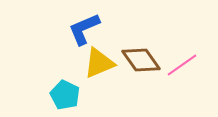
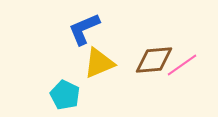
brown diamond: moved 13 px right; rotated 60 degrees counterclockwise
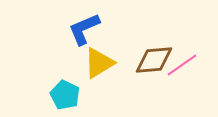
yellow triangle: rotated 8 degrees counterclockwise
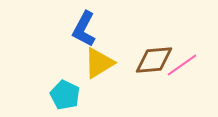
blue L-shape: rotated 39 degrees counterclockwise
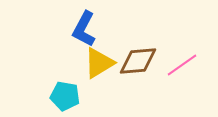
brown diamond: moved 16 px left, 1 px down
cyan pentagon: moved 1 px down; rotated 16 degrees counterclockwise
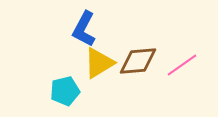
cyan pentagon: moved 5 px up; rotated 24 degrees counterclockwise
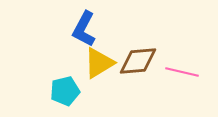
pink line: moved 7 px down; rotated 48 degrees clockwise
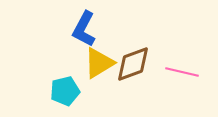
brown diamond: moved 5 px left, 3 px down; rotated 15 degrees counterclockwise
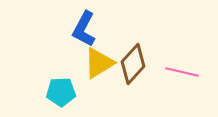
brown diamond: rotated 27 degrees counterclockwise
cyan pentagon: moved 4 px left, 1 px down; rotated 12 degrees clockwise
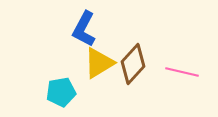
cyan pentagon: rotated 8 degrees counterclockwise
